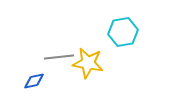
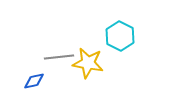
cyan hexagon: moved 3 px left, 4 px down; rotated 24 degrees counterclockwise
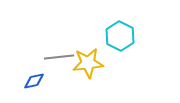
yellow star: rotated 16 degrees counterclockwise
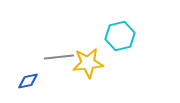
cyan hexagon: rotated 20 degrees clockwise
blue diamond: moved 6 px left
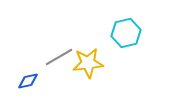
cyan hexagon: moved 6 px right, 3 px up
gray line: rotated 24 degrees counterclockwise
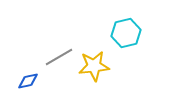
yellow star: moved 6 px right, 3 px down
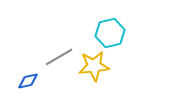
cyan hexagon: moved 16 px left
